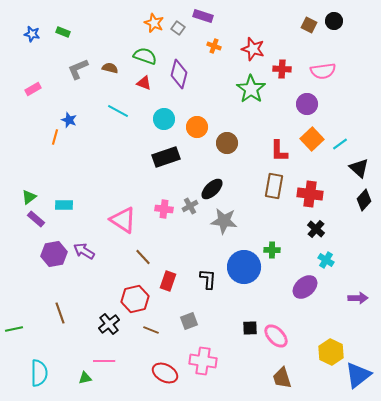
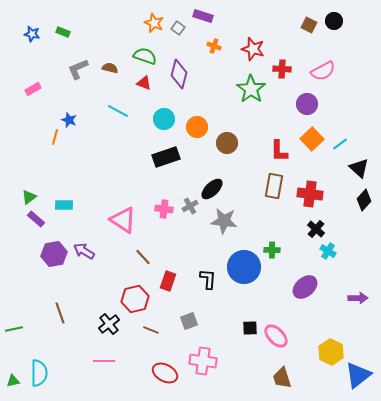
pink semicircle at (323, 71): rotated 20 degrees counterclockwise
cyan cross at (326, 260): moved 2 px right, 9 px up
green triangle at (85, 378): moved 72 px left, 3 px down
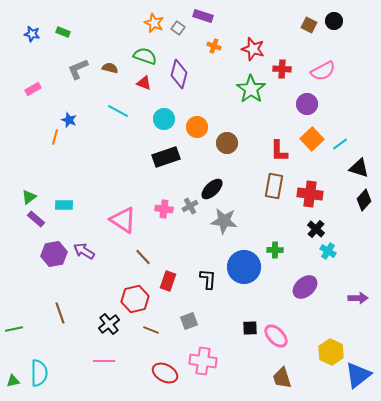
black triangle at (359, 168): rotated 25 degrees counterclockwise
green cross at (272, 250): moved 3 px right
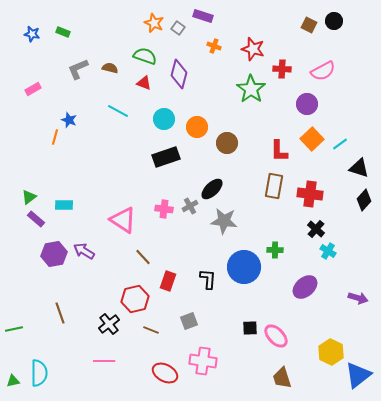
purple arrow at (358, 298): rotated 18 degrees clockwise
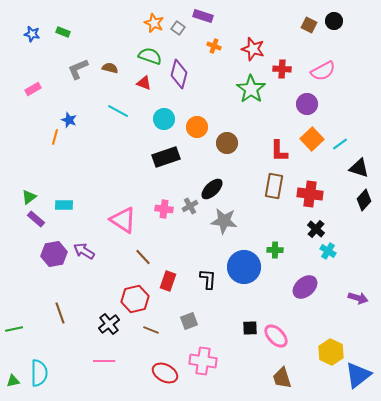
green semicircle at (145, 56): moved 5 px right
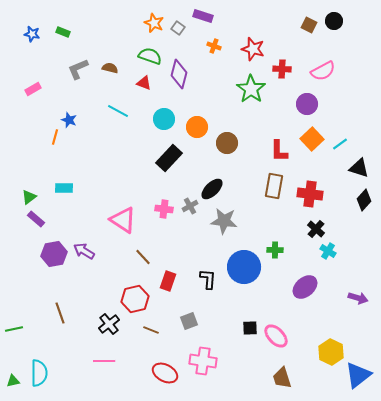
black rectangle at (166, 157): moved 3 px right, 1 px down; rotated 28 degrees counterclockwise
cyan rectangle at (64, 205): moved 17 px up
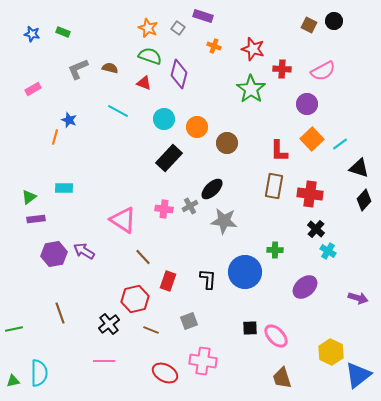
orange star at (154, 23): moved 6 px left, 5 px down
purple rectangle at (36, 219): rotated 48 degrees counterclockwise
blue circle at (244, 267): moved 1 px right, 5 px down
